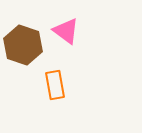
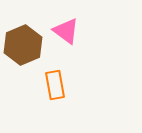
brown hexagon: rotated 18 degrees clockwise
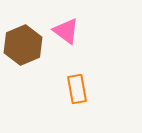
orange rectangle: moved 22 px right, 4 px down
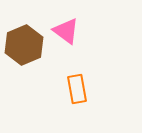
brown hexagon: moved 1 px right
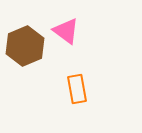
brown hexagon: moved 1 px right, 1 px down
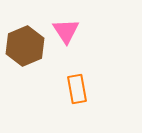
pink triangle: rotated 20 degrees clockwise
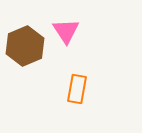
orange rectangle: rotated 20 degrees clockwise
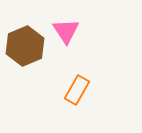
orange rectangle: moved 1 px down; rotated 20 degrees clockwise
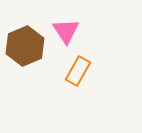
orange rectangle: moved 1 px right, 19 px up
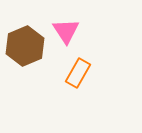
orange rectangle: moved 2 px down
